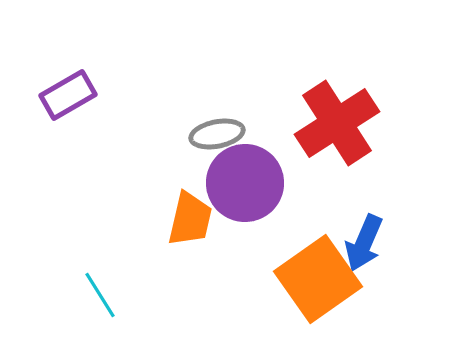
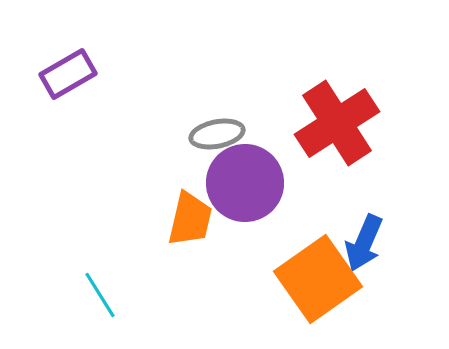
purple rectangle: moved 21 px up
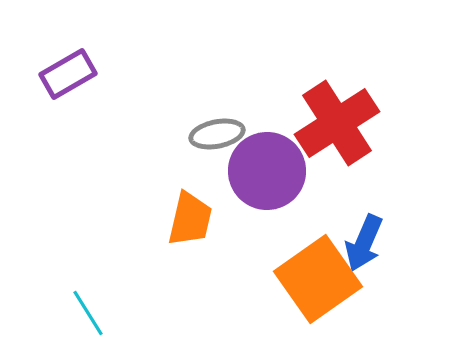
purple circle: moved 22 px right, 12 px up
cyan line: moved 12 px left, 18 px down
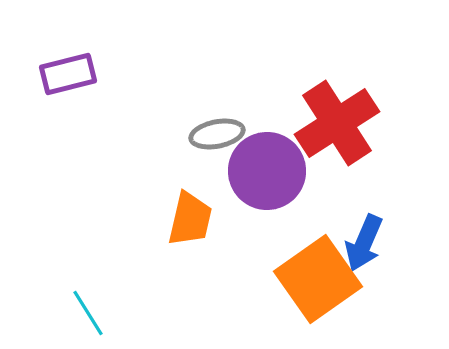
purple rectangle: rotated 16 degrees clockwise
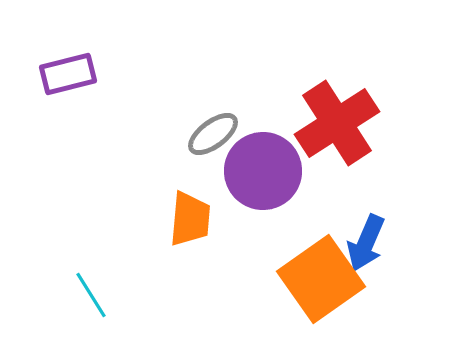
gray ellipse: moved 4 px left; rotated 26 degrees counterclockwise
purple circle: moved 4 px left
orange trapezoid: rotated 8 degrees counterclockwise
blue arrow: moved 2 px right
orange square: moved 3 px right
cyan line: moved 3 px right, 18 px up
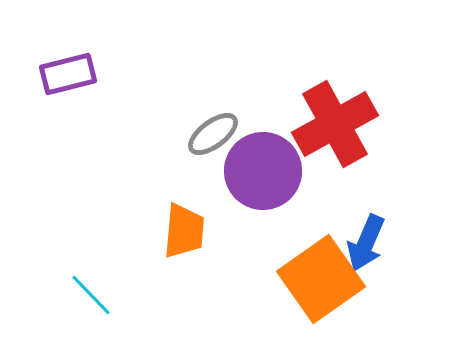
red cross: moved 2 px left, 1 px down; rotated 4 degrees clockwise
orange trapezoid: moved 6 px left, 12 px down
cyan line: rotated 12 degrees counterclockwise
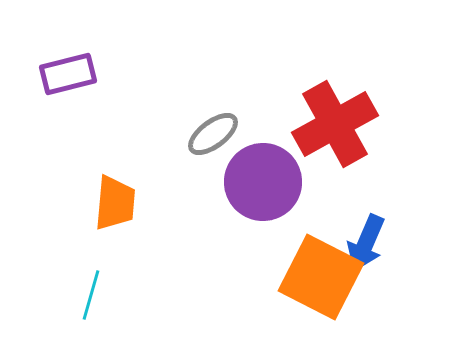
purple circle: moved 11 px down
orange trapezoid: moved 69 px left, 28 px up
orange square: moved 2 px up; rotated 28 degrees counterclockwise
cyan line: rotated 60 degrees clockwise
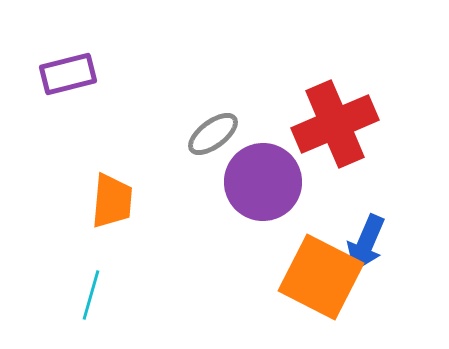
red cross: rotated 6 degrees clockwise
orange trapezoid: moved 3 px left, 2 px up
